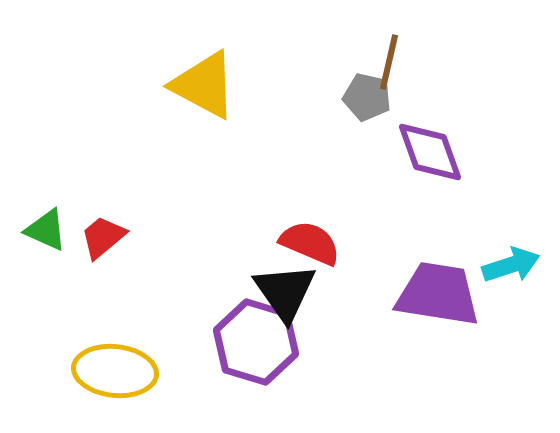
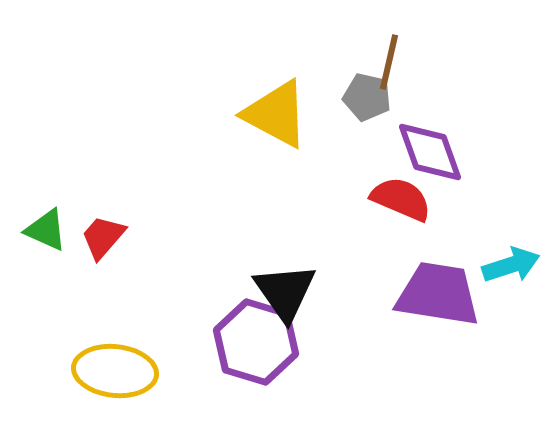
yellow triangle: moved 72 px right, 29 px down
red trapezoid: rotated 9 degrees counterclockwise
red semicircle: moved 91 px right, 44 px up
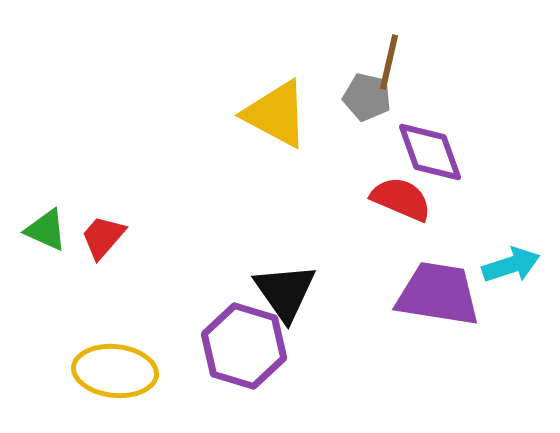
purple hexagon: moved 12 px left, 4 px down
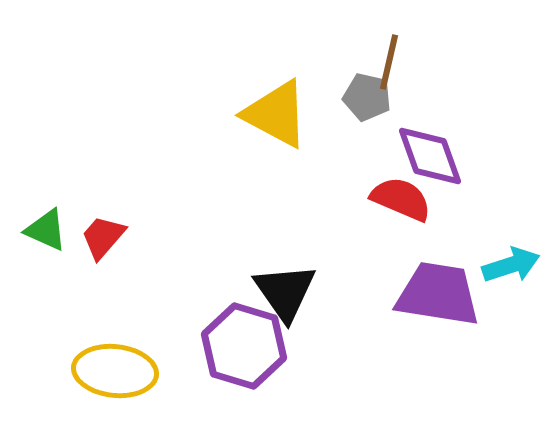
purple diamond: moved 4 px down
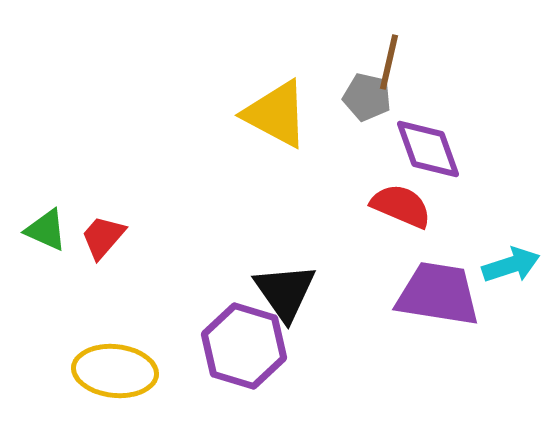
purple diamond: moved 2 px left, 7 px up
red semicircle: moved 7 px down
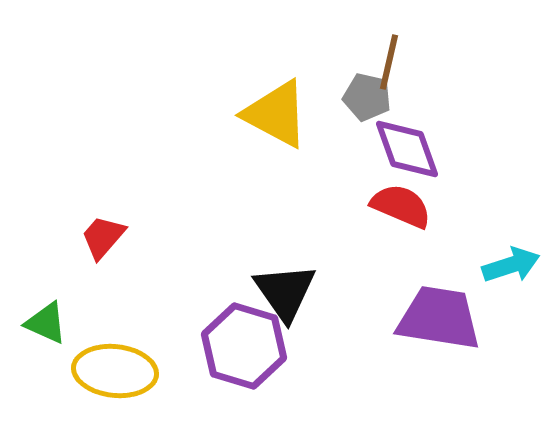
purple diamond: moved 21 px left
green triangle: moved 93 px down
purple trapezoid: moved 1 px right, 24 px down
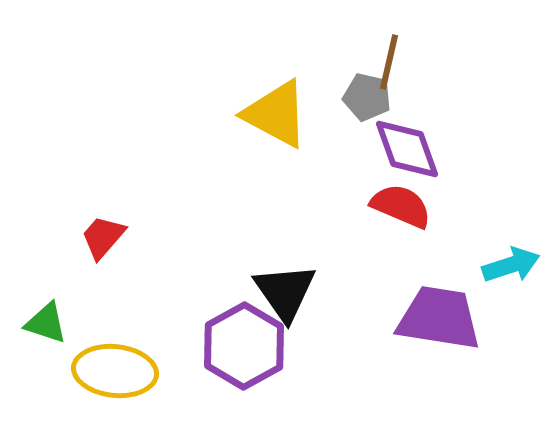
green triangle: rotated 6 degrees counterclockwise
purple hexagon: rotated 14 degrees clockwise
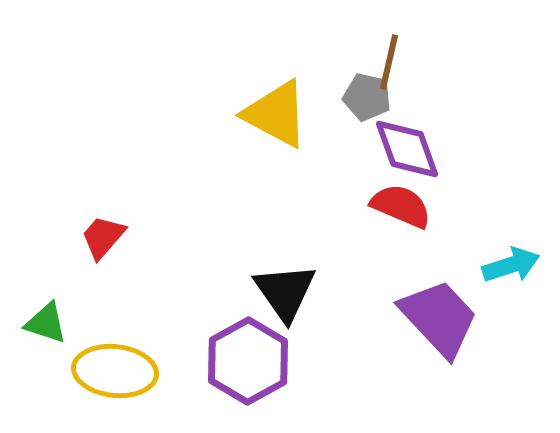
purple trapezoid: rotated 38 degrees clockwise
purple hexagon: moved 4 px right, 15 px down
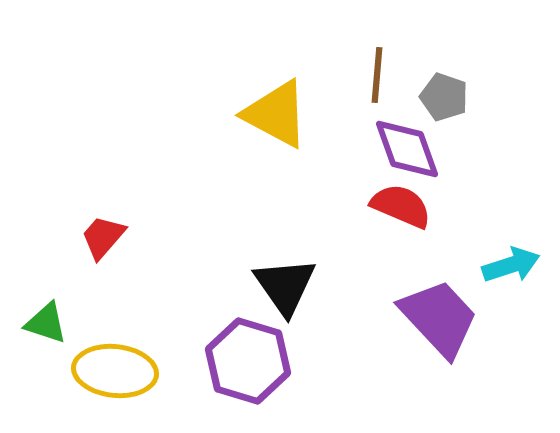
brown line: moved 12 px left, 13 px down; rotated 8 degrees counterclockwise
gray pentagon: moved 77 px right; rotated 6 degrees clockwise
black triangle: moved 6 px up
purple hexagon: rotated 14 degrees counterclockwise
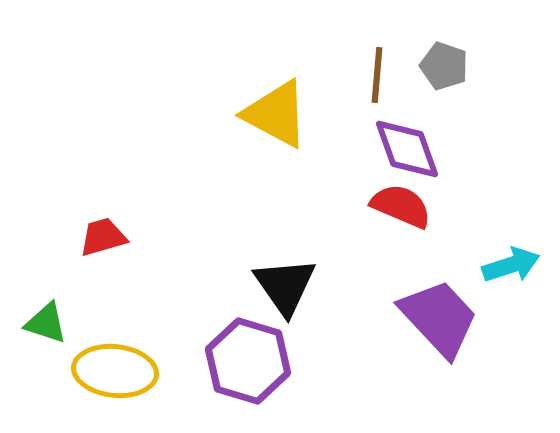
gray pentagon: moved 31 px up
red trapezoid: rotated 33 degrees clockwise
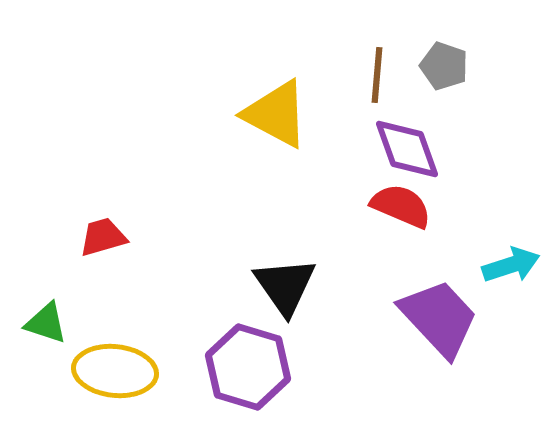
purple hexagon: moved 6 px down
